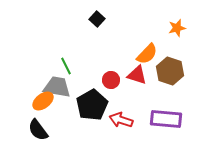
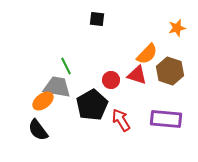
black square: rotated 35 degrees counterclockwise
red arrow: rotated 40 degrees clockwise
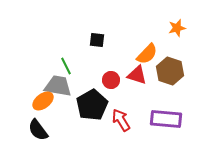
black square: moved 21 px down
gray trapezoid: moved 1 px right, 1 px up
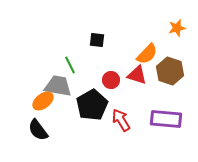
green line: moved 4 px right, 1 px up
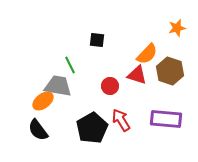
red circle: moved 1 px left, 6 px down
black pentagon: moved 23 px down
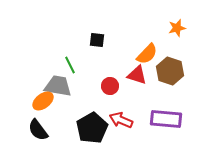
red arrow: rotated 35 degrees counterclockwise
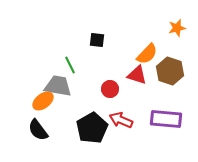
red circle: moved 3 px down
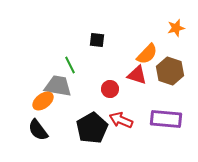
orange star: moved 1 px left
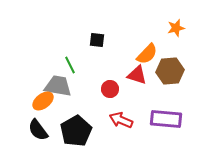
brown hexagon: rotated 24 degrees counterclockwise
black pentagon: moved 16 px left, 3 px down
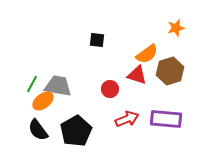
orange semicircle: rotated 10 degrees clockwise
green line: moved 38 px left, 19 px down; rotated 54 degrees clockwise
brown hexagon: rotated 12 degrees counterclockwise
red arrow: moved 6 px right, 1 px up; rotated 135 degrees clockwise
